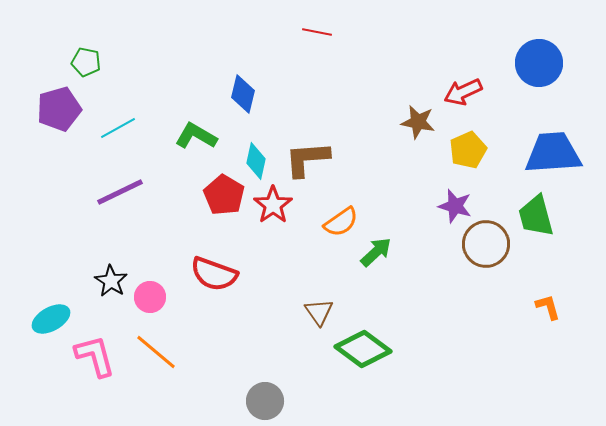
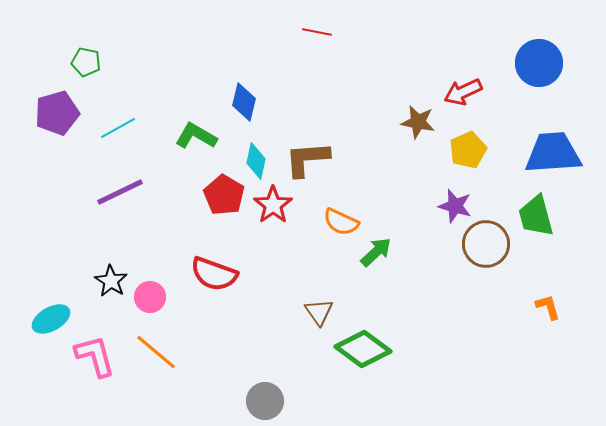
blue diamond: moved 1 px right, 8 px down
purple pentagon: moved 2 px left, 4 px down
orange semicircle: rotated 60 degrees clockwise
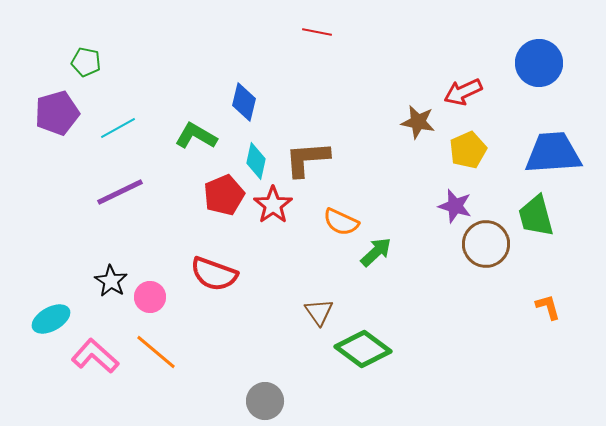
red pentagon: rotated 18 degrees clockwise
pink L-shape: rotated 33 degrees counterclockwise
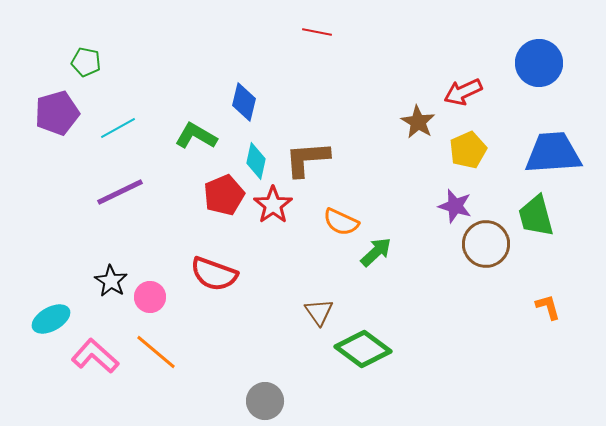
brown star: rotated 20 degrees clockwise
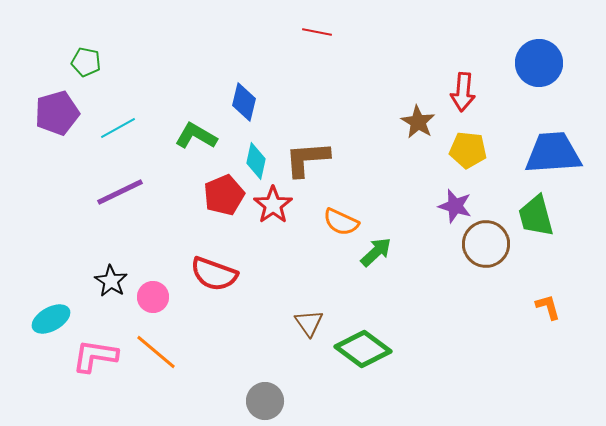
red arrow: rotated 60 degrees counterclockwise
yellow pentagon: rotated 30 degrees clockwise
pink circle: moved 3 px right
brown triangle: moved 10 px left, 11 px down
pink L-shape: rotated 33 degrees counterclockwise
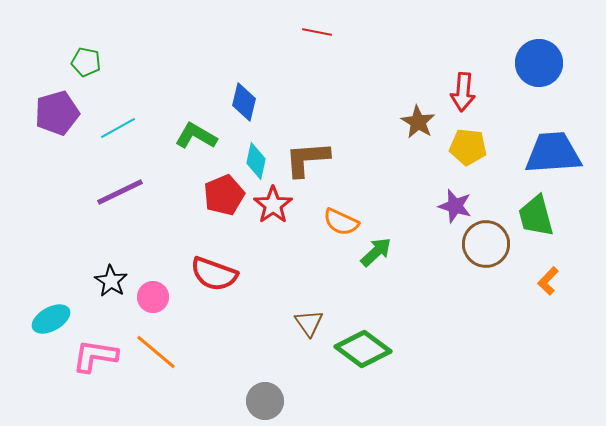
yellow pentagon: moved 3 px up
orange L-shape: moved 26 px up; rotated 120 degrees counterclockwise
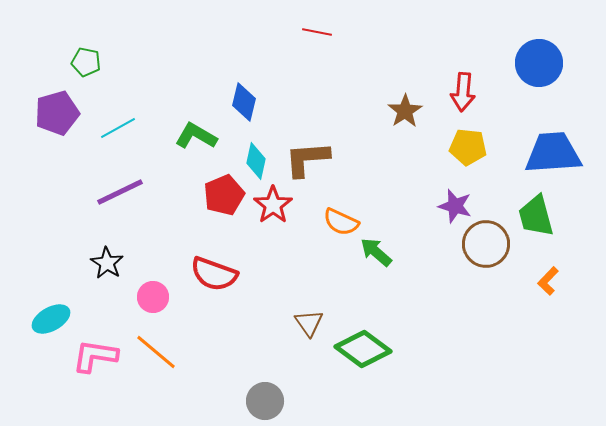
brown star: moved 13 px left, 11 px up; rotated 8 degrees clockwise
green arrow: rotated 96 degrees counterclockwise
black star: moved 4 px left, 18 px up
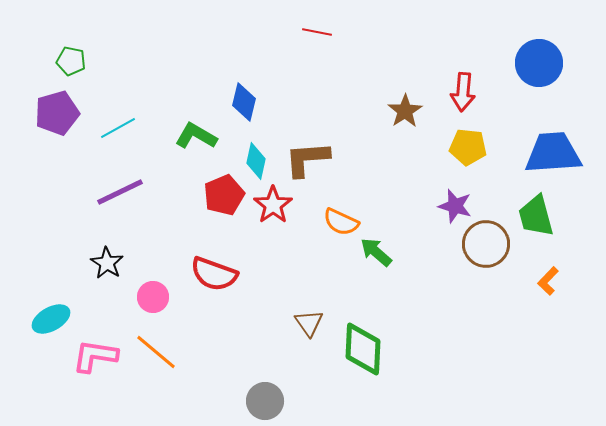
green pentagon: moved 15 px left, 1 px up
green diamond: rotated 56 degrees clockwise
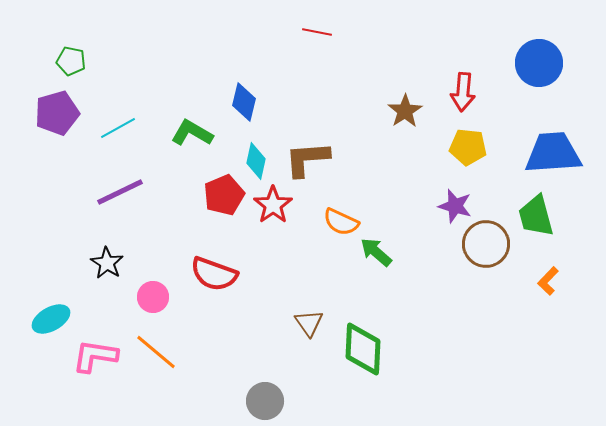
green L-shape: moved 4 px left, 3 px up
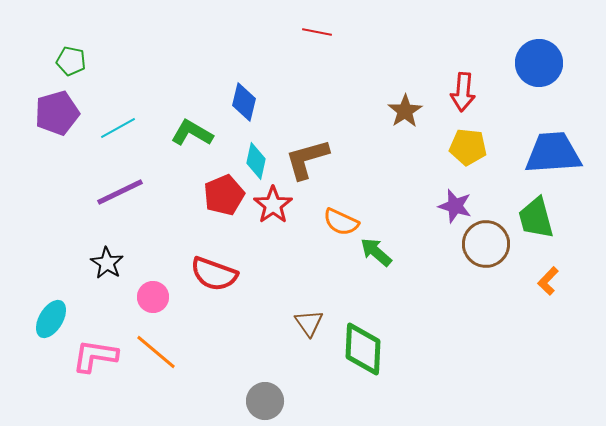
brown L-shape: rotated 12 degrees counterclockwise
green trapezoid: moved 2 px down
cyan ellipse: rotated 30 degrees counterclockwise
